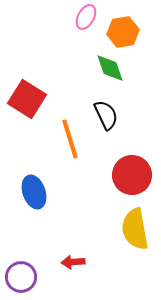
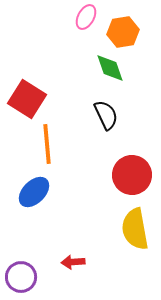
orange line: moved 23 px left, 5 px down; rotated 12 degrees clockwise
blue ellipse: rotated 64 degrees clockwise
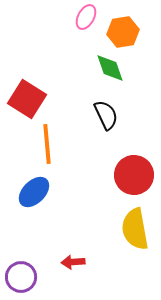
red circle: moved 2 px right
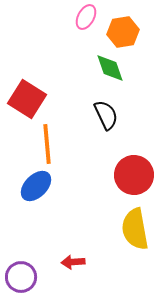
blue ellipse: moved 2 px right, 6 px up
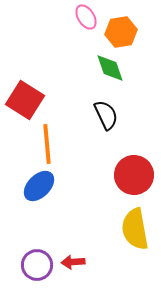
pink ellipse: rotated 60 degrees counterclockwise
orange hexagon: moved 2 px left
red square: moved 2 px left, 1 px down
blue ellipse: moved 3 px right
purple circle: moved 16 px right, 12 px up
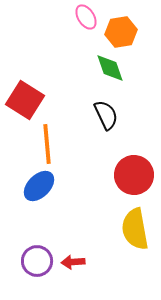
purple circle: moved 4 px up
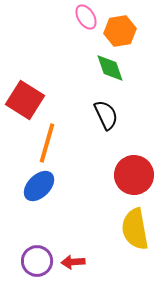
orange hexagon: moved 1 px left, 1 px up
orange line: moved 1 px up; rotated 21 degrees clockwise
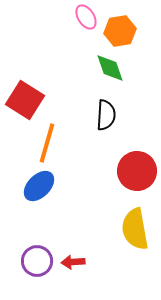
black semicircle: rotated 28 degrees clockwise
red circle: moved 3 px right, 4 px up
